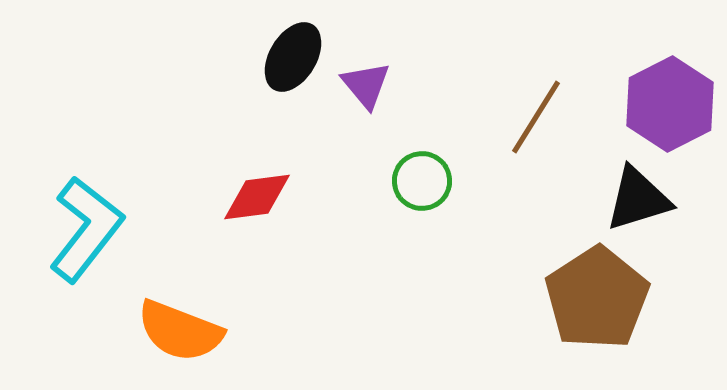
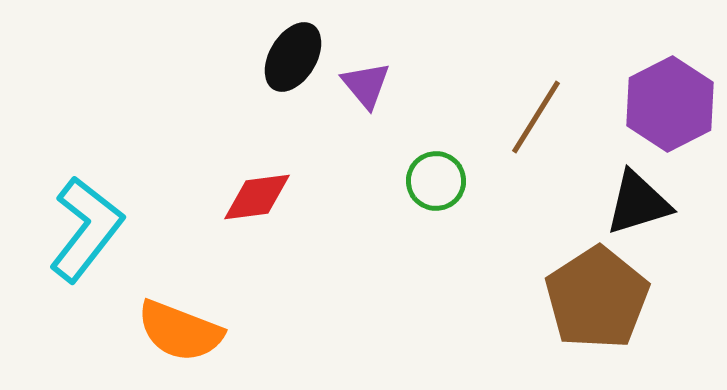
green circle: moved 14 px right
black triangle: moved 4 px down
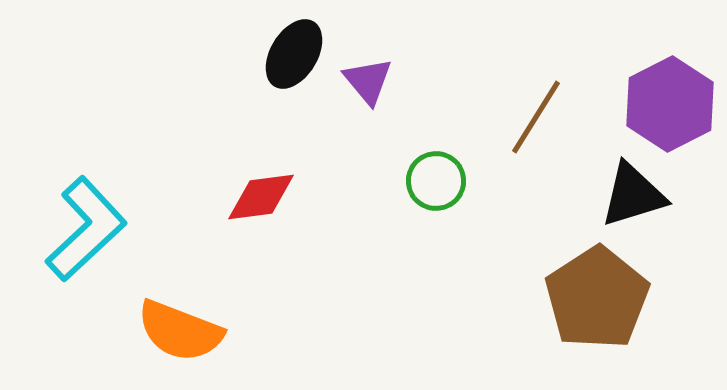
black ellipse: moved 1 px right, 3 px up
purple triangle: moved 2 px right, 4 px up
red diamond: moved 4 px right
black triangle: moved 5 px left, 8 px up
cyan L-shape: rotated 9 degrees clockwise
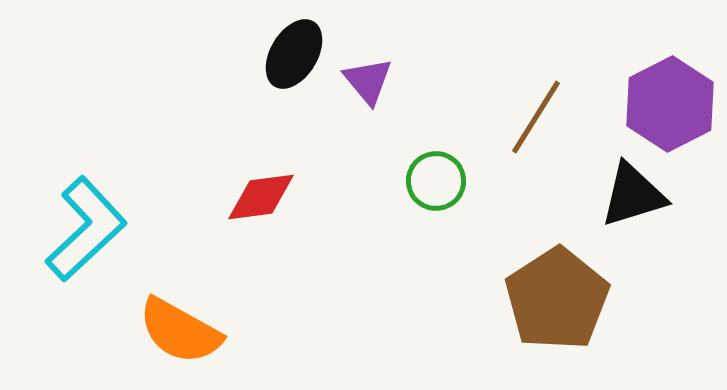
brown pentagon: moved 40 px left, 1 px down
orange semicircle: rotated 8 degrees clockwise
